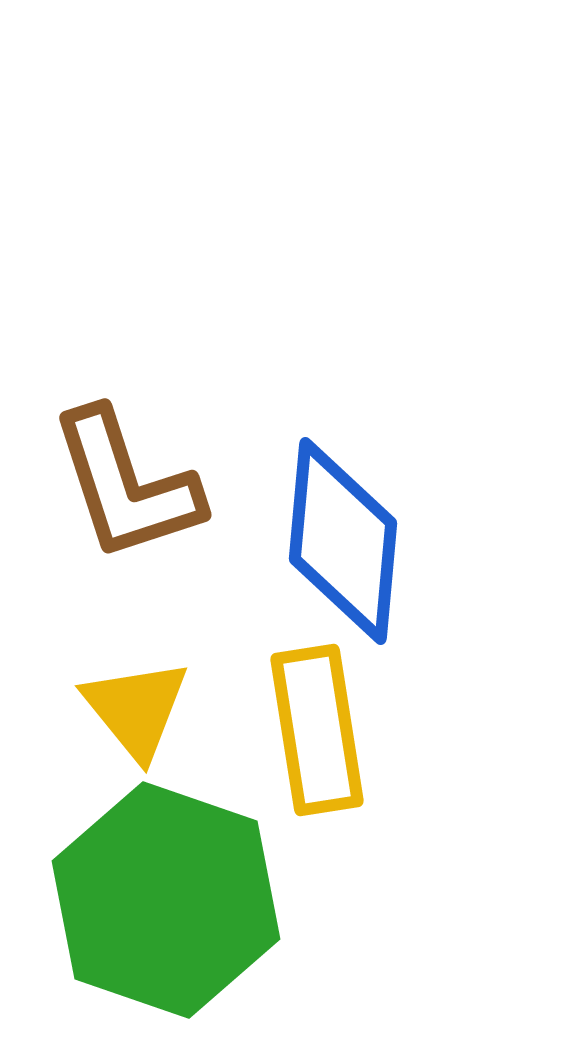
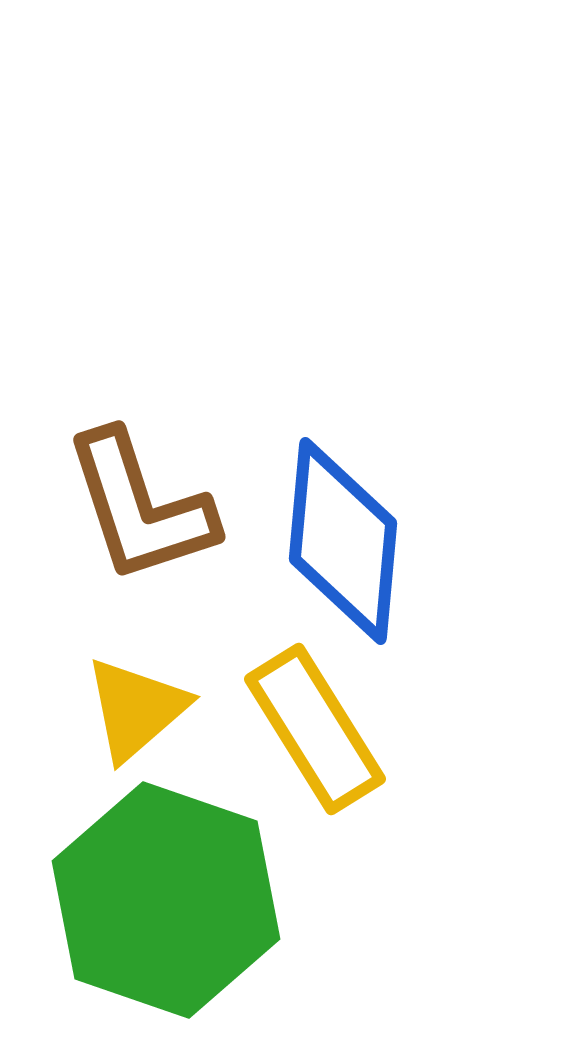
brown L-shape: moved 14 px right, 22 px down
yellow triangle: rotated 28 degrees clockwise
yellow rectangle: moved 2 px left, 1 px up; rotated 23 degrees counterclockwise
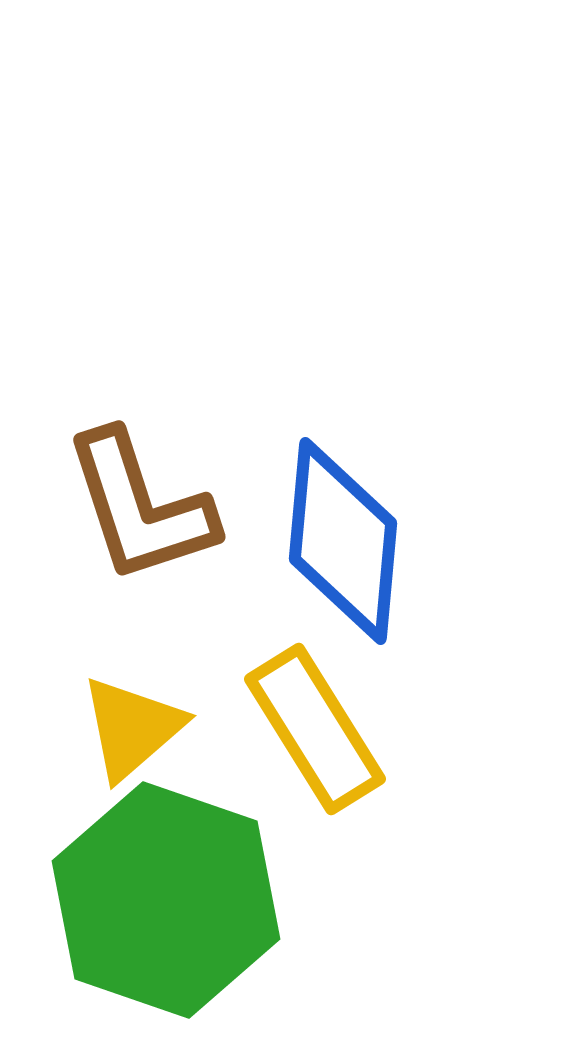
yellow triangle: moved 4 px left, 19 px down
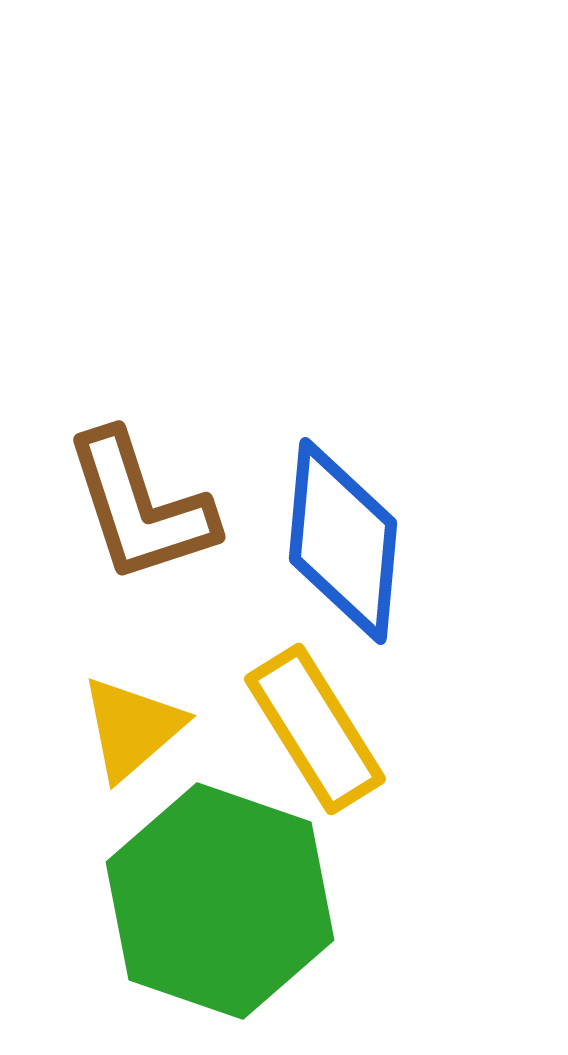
green hexagon: moved 54 px right, 1 px down
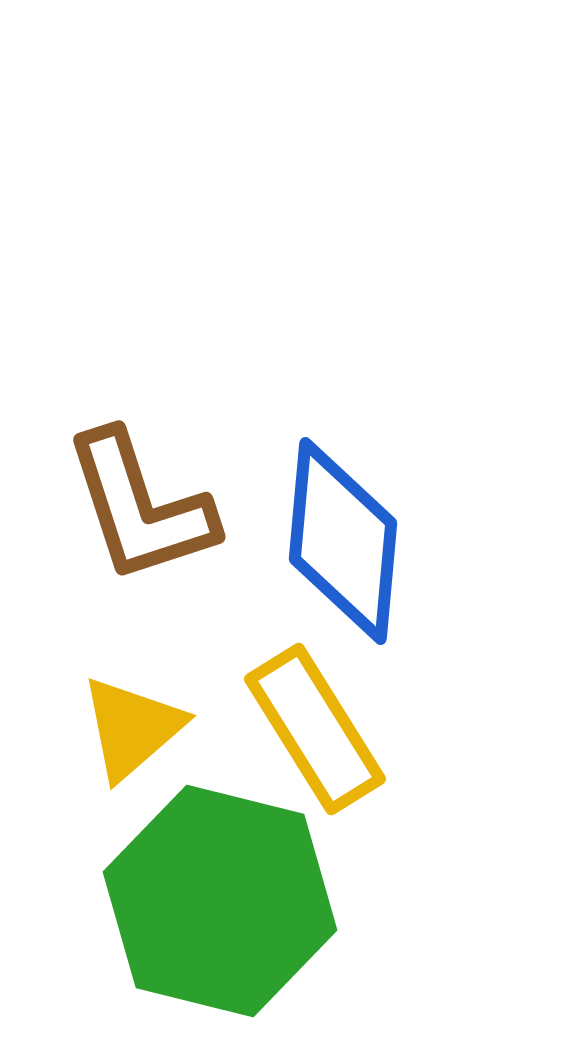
green hexagon: rotated 5 degrees counterclockwise
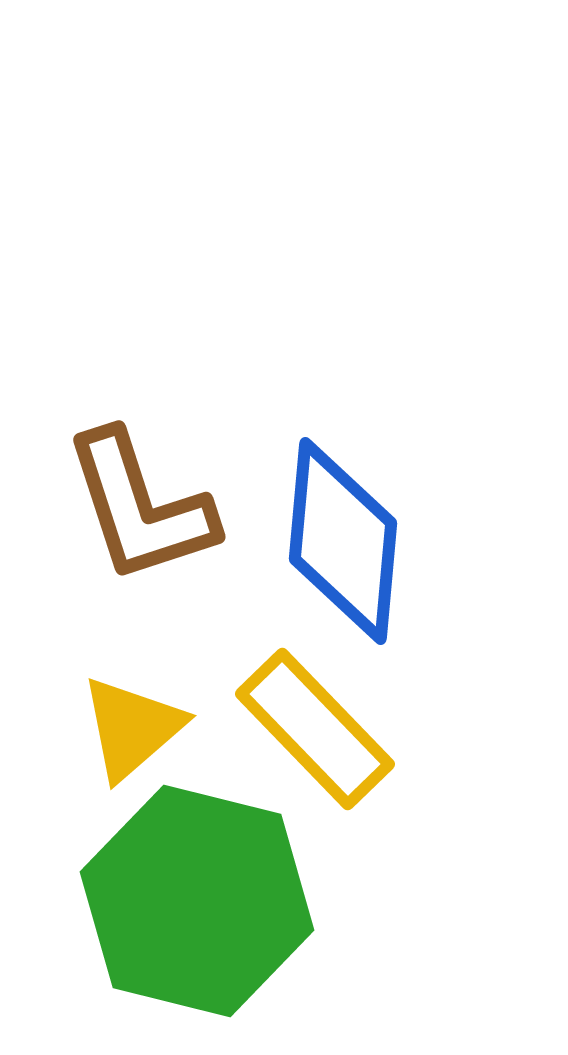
yellow rectangle: rotated 12 degrees counterclockwise
green hexagon: moved 23 px left
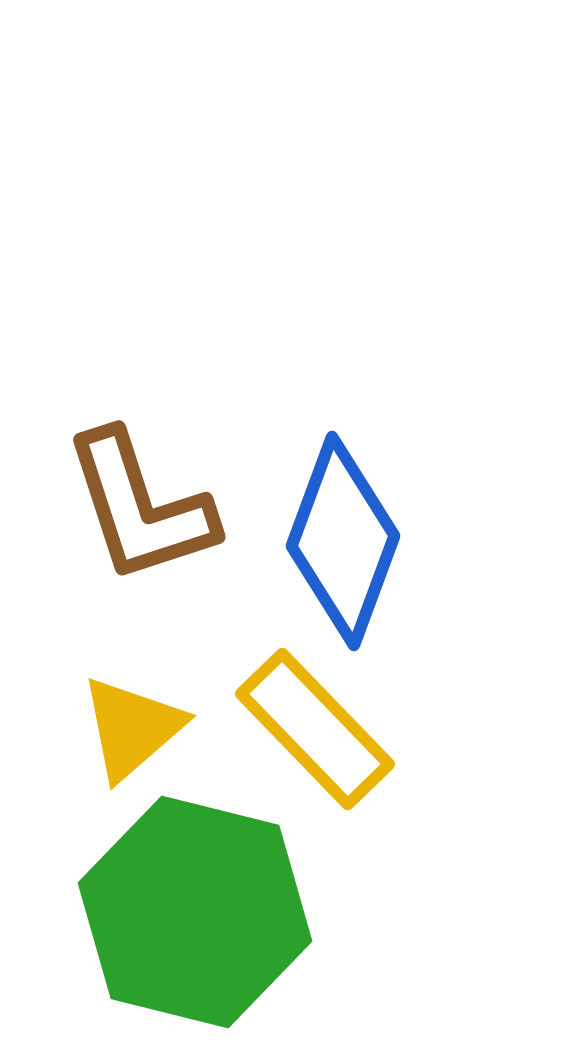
blue diamond: rotated 15 degrees clockwise
green hexagon: moved 2 px left, 11 px down
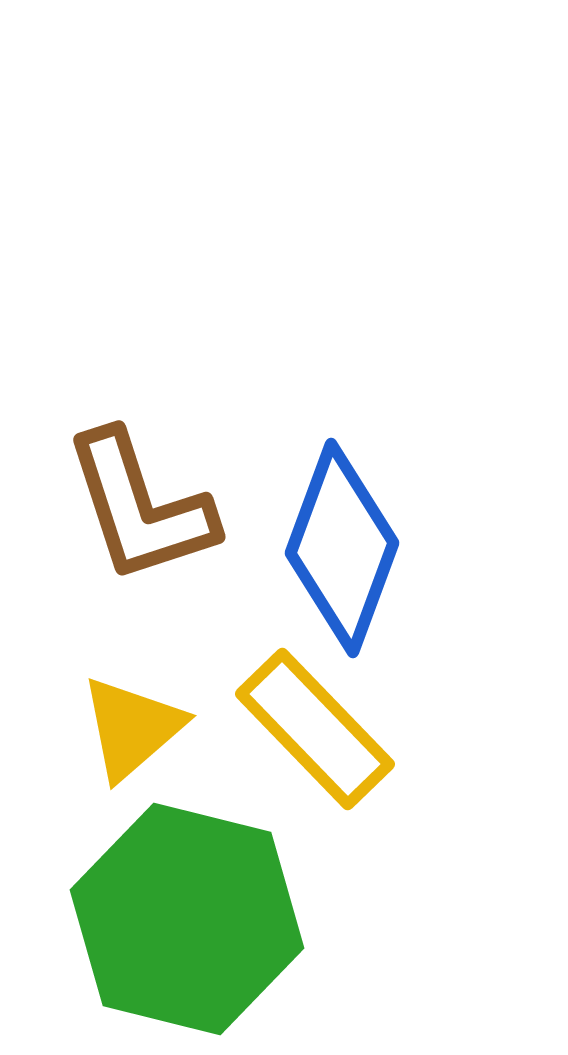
blue diamond: moved 1 px left, 7 px down
green hexagon: moved 8 px left, 7 px down
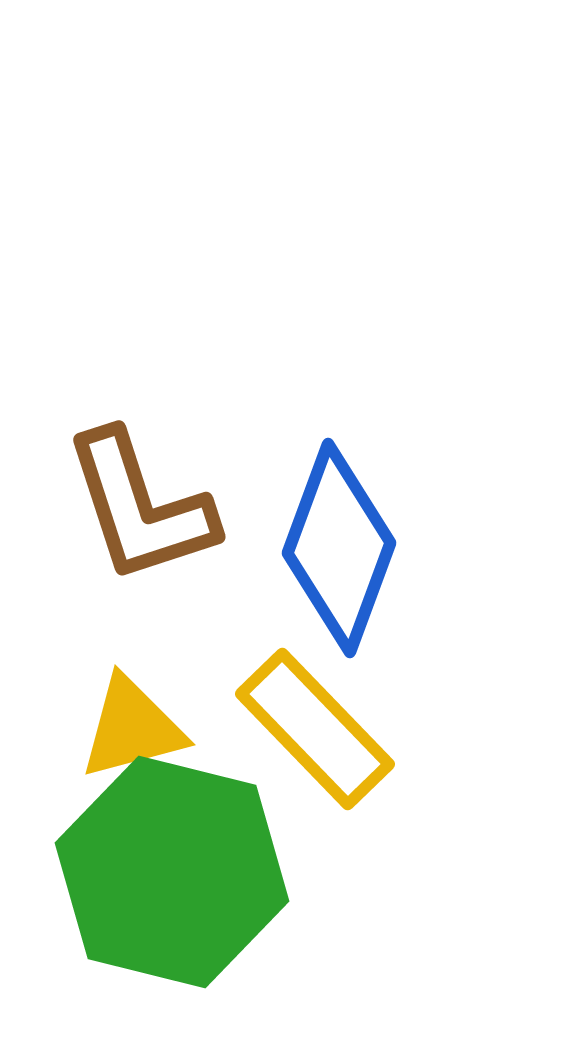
blue diamond: moved 3 px left
yellow triangle: rotated 26 degrees clockwise
green hexagon: moved 15 px left, 47 px up
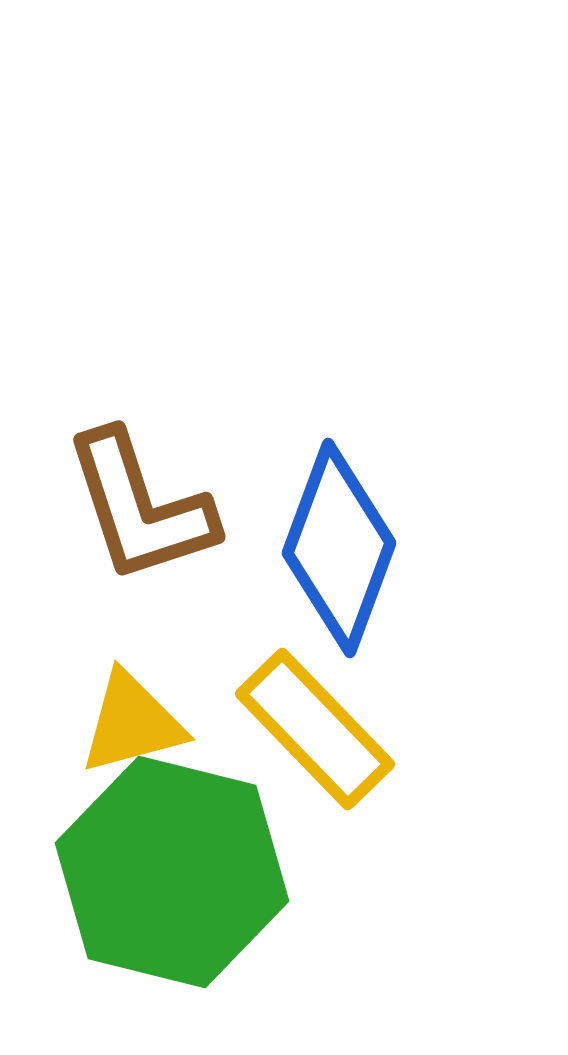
yellow triangle: moved 5 px up
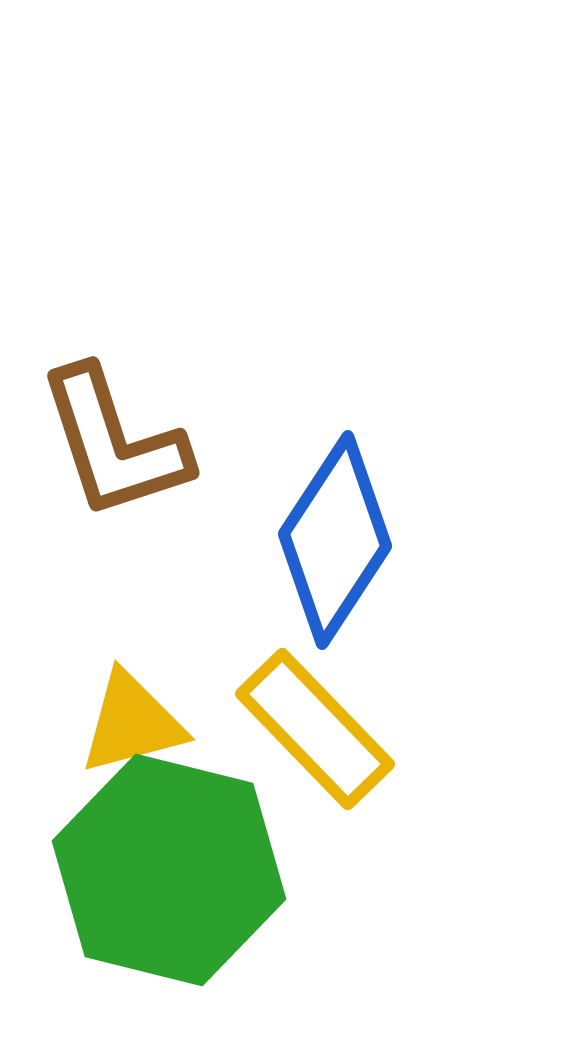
brown L-shape: moved 26 px left, 64 px up
blue diamond: moved 4 px left, 8 px up; rotated 13 degrees clockwise
green hexagon: moved 3 px left, 2 px up
